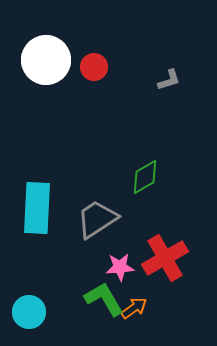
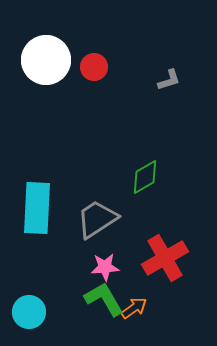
pink star: moved 15 px left
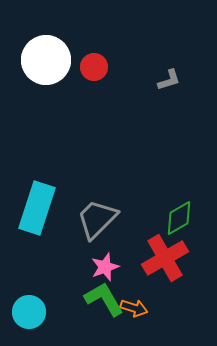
green diamond: moved 34 px right, 41 px down
cyan rectangle: rotated 15 degrees clockwise
gray trapezoid: rotated 12 degrees counterclockwise
pink star: rotated 16 degrees counterclockwise
orange arrow: rotated 52 degrees clockwise
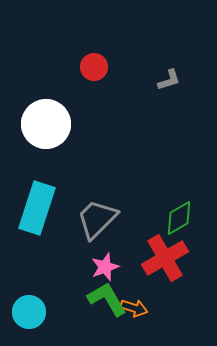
white circle: moved 64 px down
green L-shape: moved 3 px right
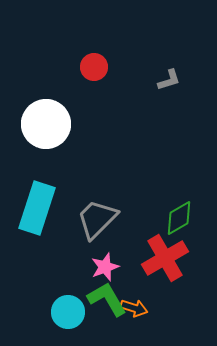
cyan circle: moved 39 px right
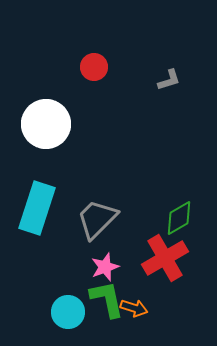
green L-shape: rotated 18 degrees clockwise
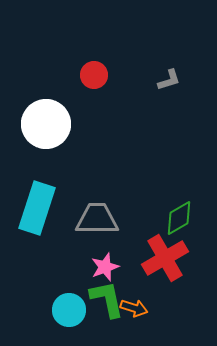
red circle: moved 8 px down
gray trapezoid: rotated 45 degrees clockwise
cyan circle: moved 1 px right, 2 px up
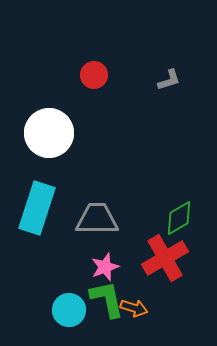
white circle: moved 3 px right, 9 px down
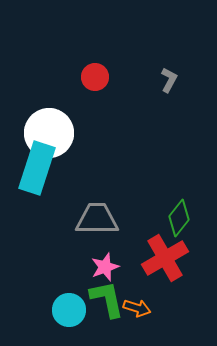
red circle: moved 1 px right, 2 px down
gray L-shape: rotated 45 degrees counterclockwise
cyan rectangle: moved 40 px up
green diamond: rotated 21 degrees counterclockwise
orange arrow: moved 3 px right
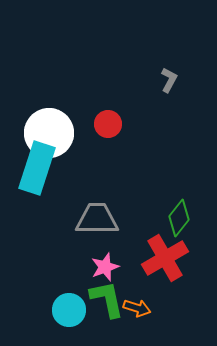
red circle: moved 13 px right, 47 px down
